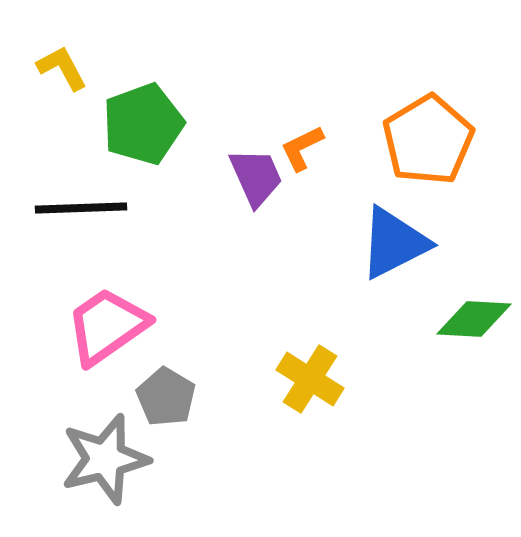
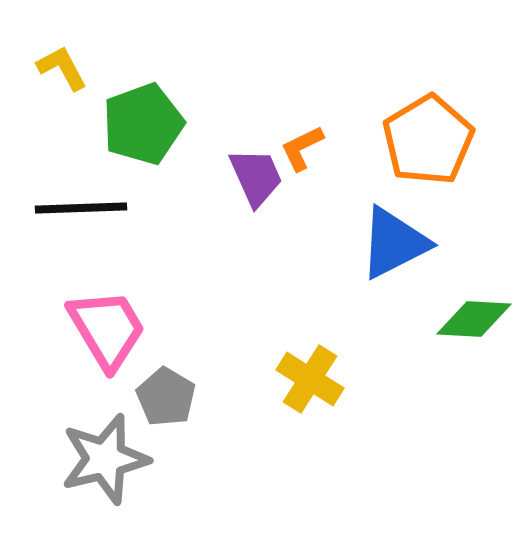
pink trapezoid: moved 3 px down; rotated 94 degrees clockwise
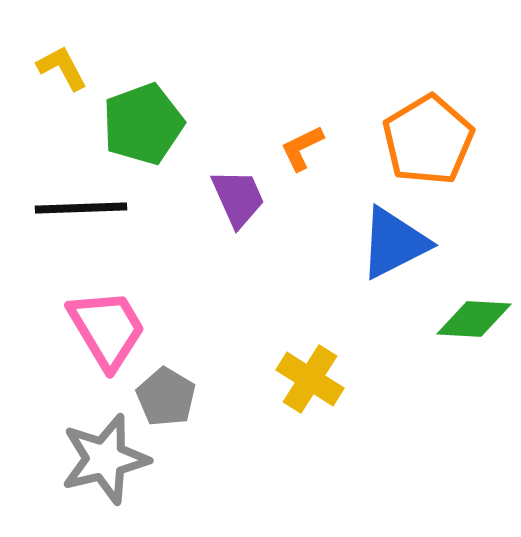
purple trapezoid: moved 18 px left, 21 px down
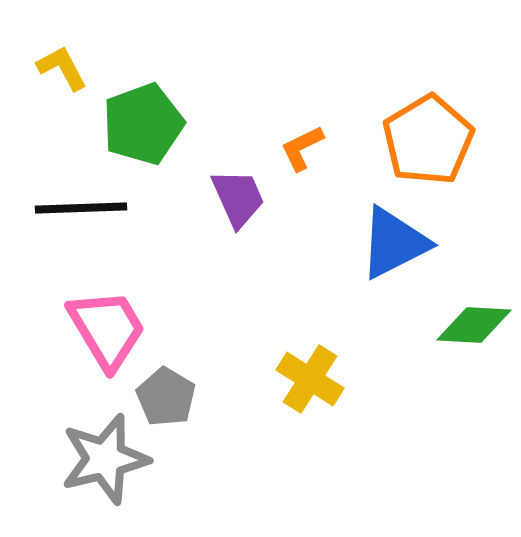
green diamond: moved 6 px down
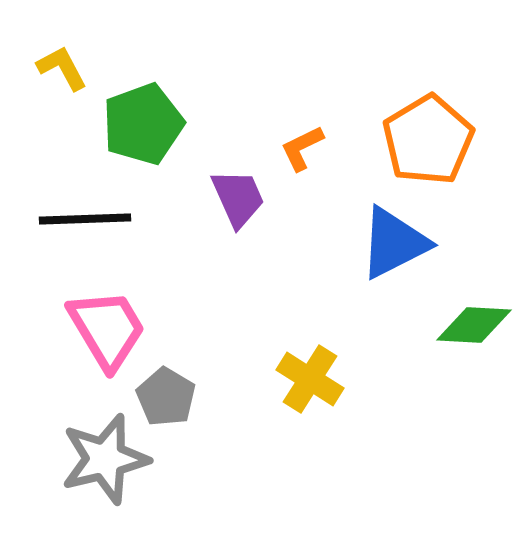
black line: moved 4 px right, 11 px down
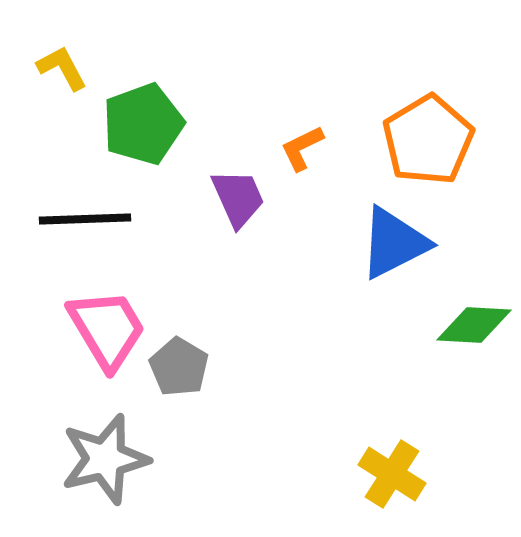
yellow cross: moved 82 px right, 95 px down
gray pentagon: moved 13 px right, 30 px up
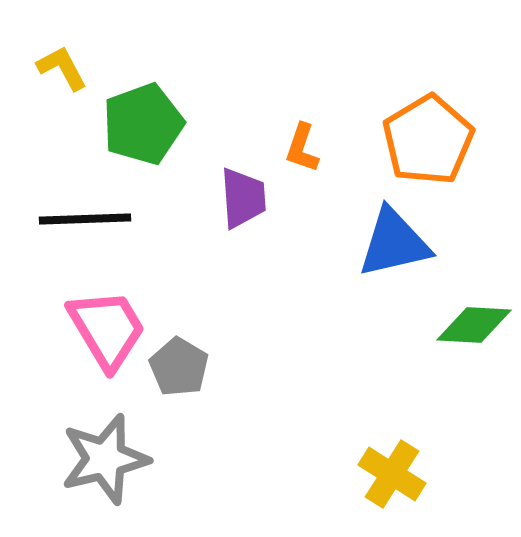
orange L-shape: rotated 45 degrees counterclockwise
purple trapezoid: moved 5 px right; rotated 20 degrees clockwise
blue triangle: rotated 14 degrees clockwise
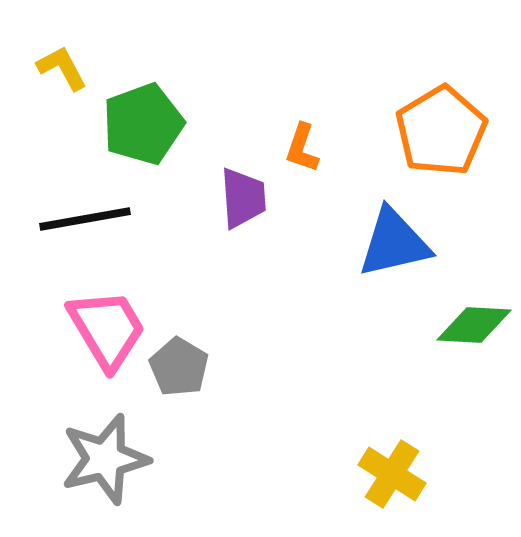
orange pentagon: moved 13 px right, 9 px up
black line: rotated 8 degrees counterclockwise
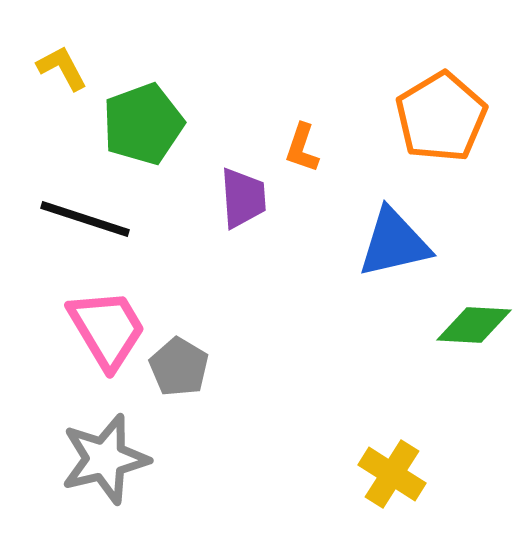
orange pentagon: moved 14 px up
black line: rotated 28 degrees clockwise
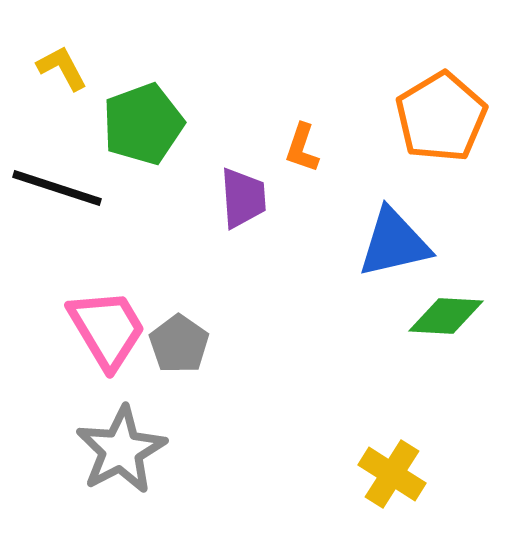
black line: moved 28 px left, 31 px up
green diamond: moved 28 px left, 9 px up
gray pentagon: moved 23 px up; rotated 4 degrees clockwise
gray star: moved 16 px right, 9 px up; rotated 14 degrees counterclockwise
